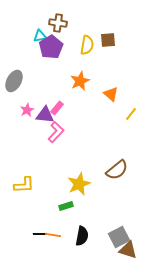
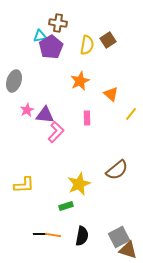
brown square: rotated 28 degrees counterclockwise
gray ellipse: rotated 10 degrees counterclockwise
pink rectangle: moved 30 px right, 10 px down; rotated 40 degrees counterclockwise
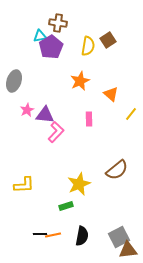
yellow semicircle: moved 1 px right, 1 px down
pink rectangle: moved 2 px right, 1 px down
orange line: rotated 21 degrees counterclockwise
brown triangle: rotated 24 degrees counterclockwise
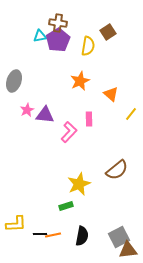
brown square: moved 8 px up
purple pentagon: moved 7 px right, 7 px up
pink L-shape: moved 13 px right
yellow L-shape: moved 8 px left, 39 px down
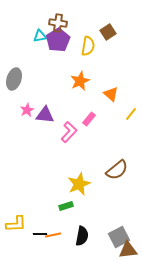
gray ellipse: moved 2 px up
pink rectangle: rotated 40 degrees clockwise
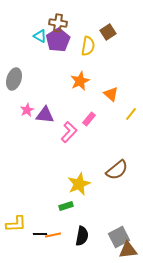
cyan triangle: rotated 40 degrees clockwise
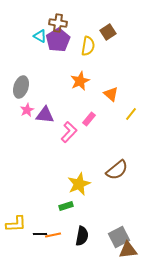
gray ellipse: moved 7 px right, 8 px down
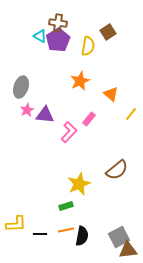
orange line: moved 13 px right, 5 px up
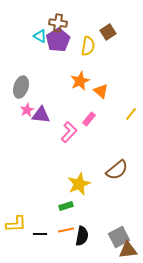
orange triangle: moved 10 px left, 3 px up
purple triangle: moved 4 px left
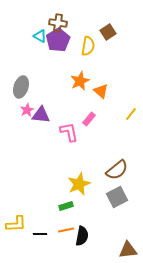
pink L-shape: rotated 55 degrees counterclockwise
gray square: moved 2 px left, 40 px up
